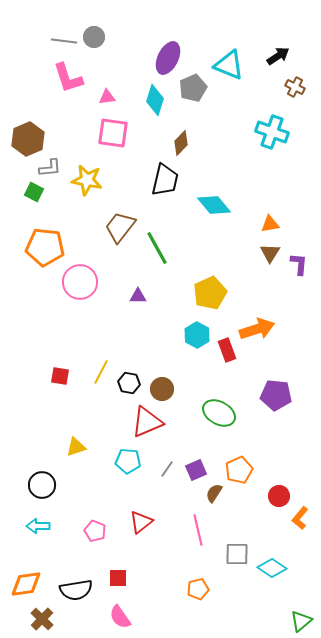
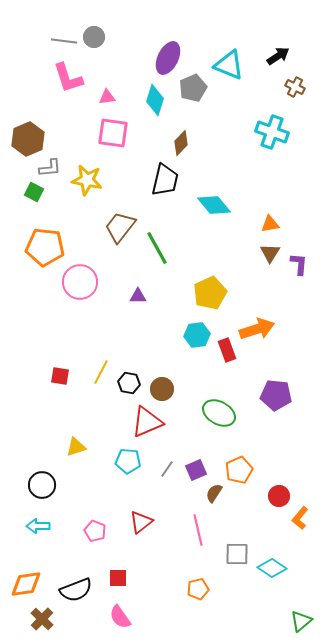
cyan hexagon at (197, 335): rotated 25 degrees clockwise
black semicircle at (76, 590): rotated 12 degrees counterclockwise
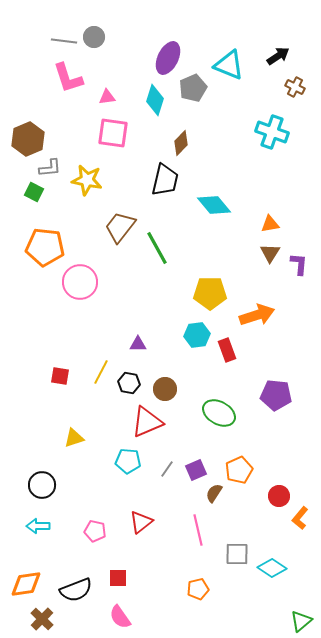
yellow pentagon at (210, 293): rotated 24 degrees clockwise
purple triangle at (138, 296): moved 48 px down
orange arrow at (257, 329): moved 14 px up
brown circle at (162, 389): moved 3 px right
yellow triangle at (76, 447): moved 2 px left, 9 px up
pink pentagon at (95, 531): rotated 10 degrees counterclockwise
